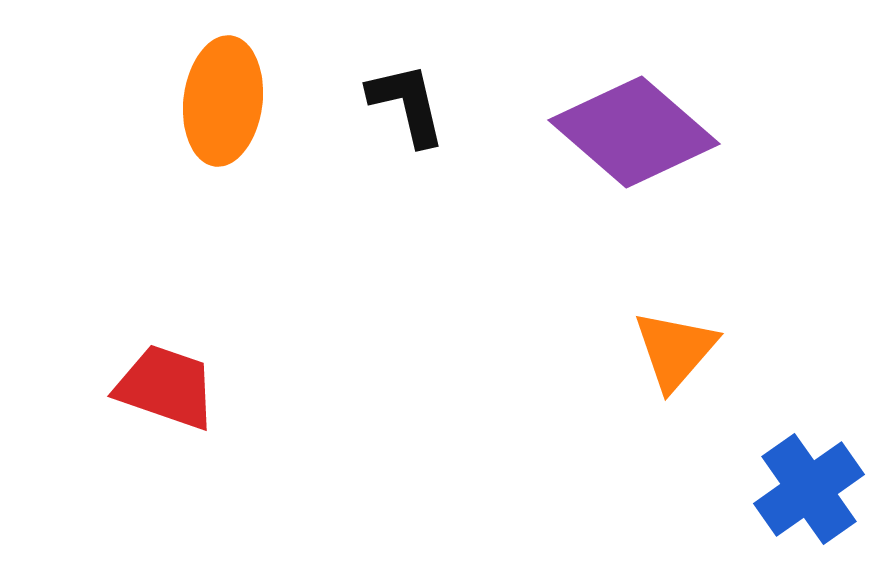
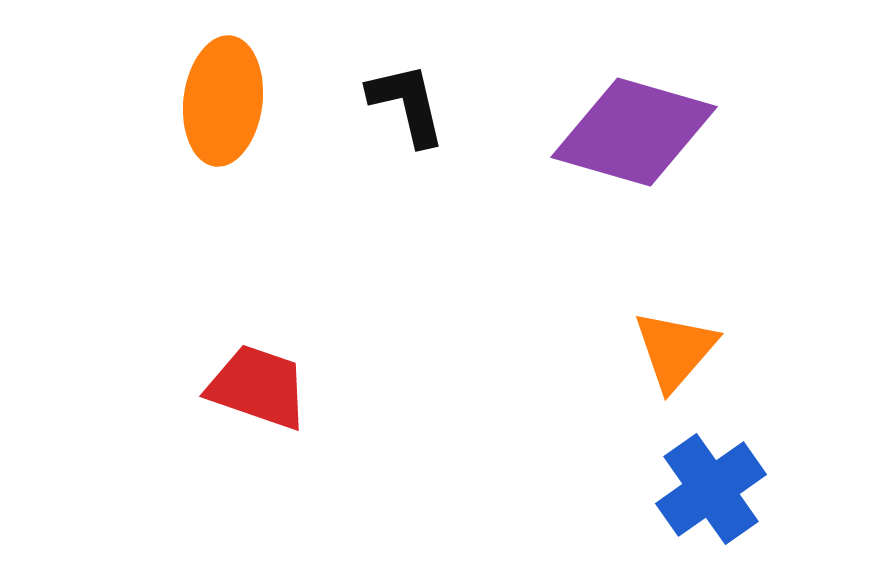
purple diamond: rotated 25 degrees counterclockwise
red trapezoid: moved 92 px right
blue cross: moved 98 px left
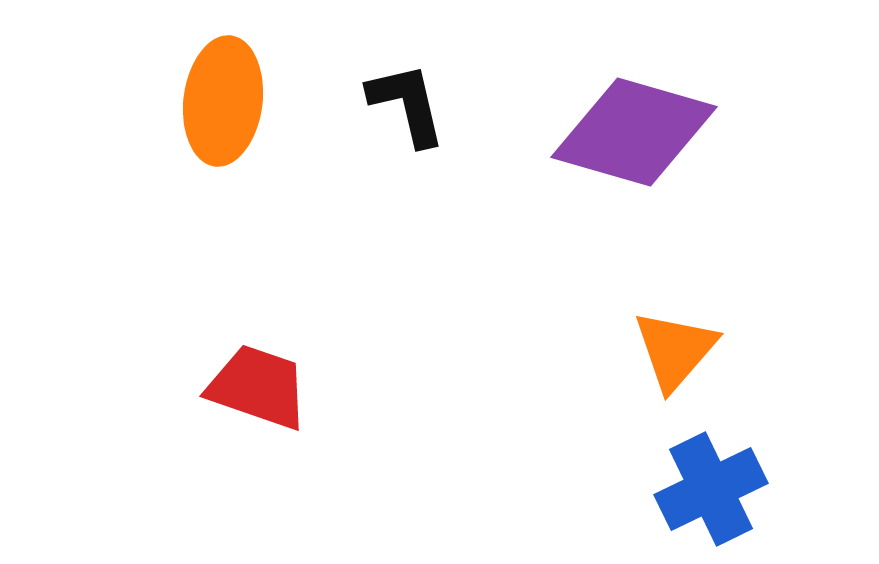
blue cross: rotated 9 degrees clockwise
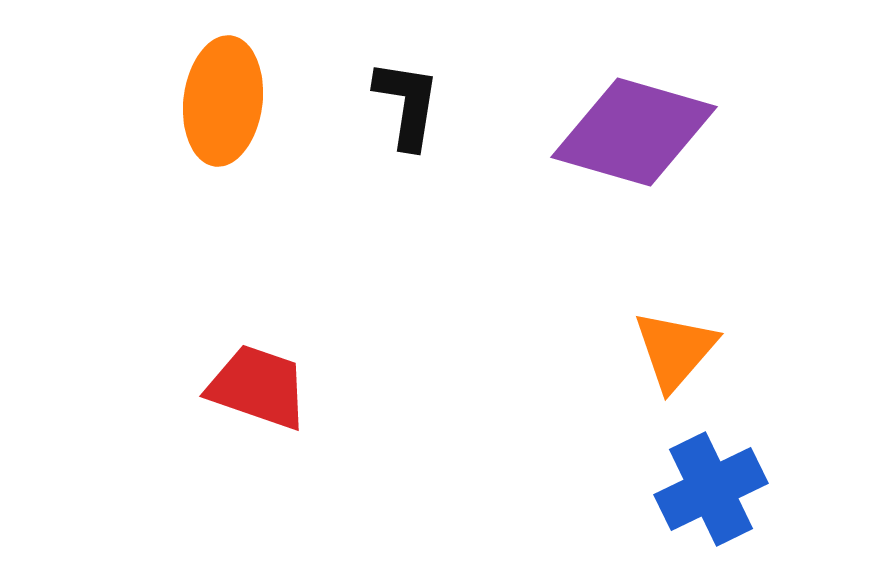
black L-shape: rotated 22 degrees clockwise
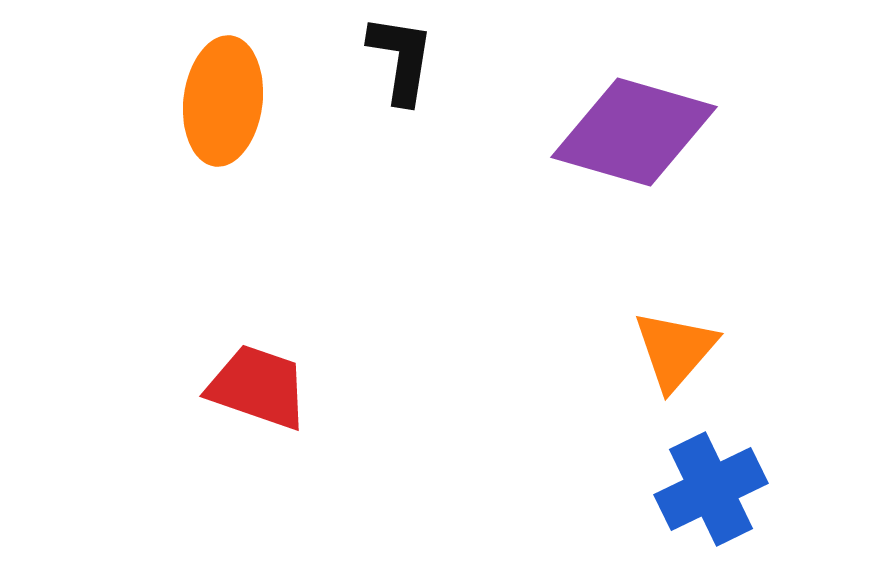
black L-shape: moved 6 px left, 45 px up
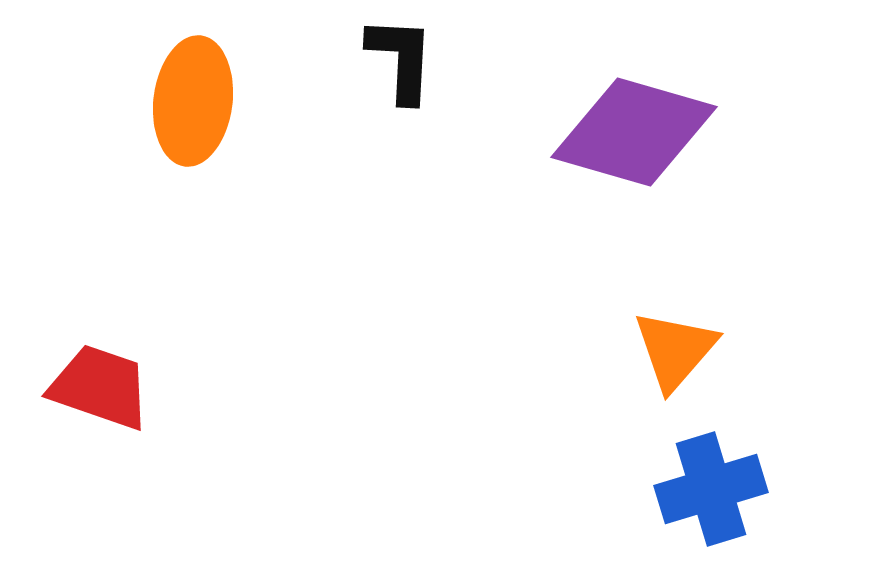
black L-shape: rotated 6 degrees counterclockwise
orange ellipse: moved 30 px left
red trapezoid: moved 158 px left
blue cross: rotated 9 degrees clockwise
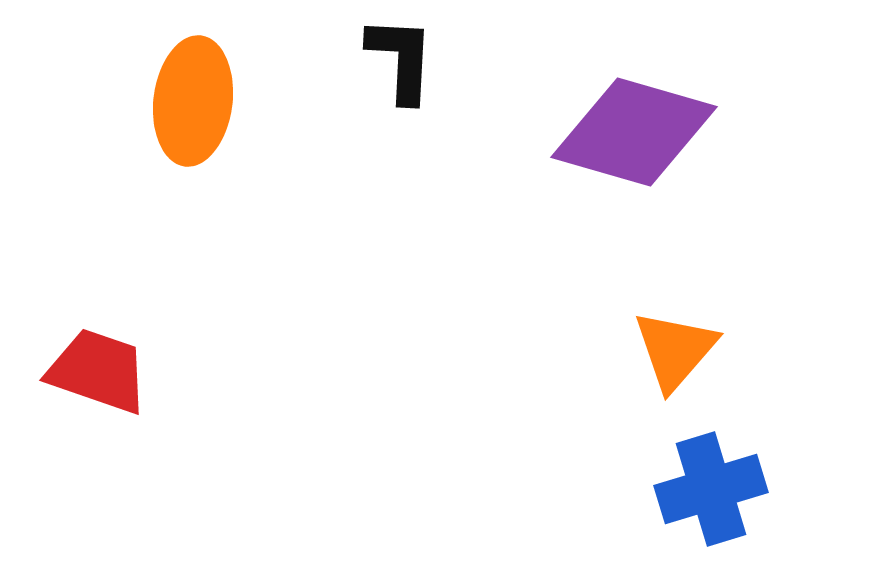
red trapezoid: moved 2 px left, 16 px up
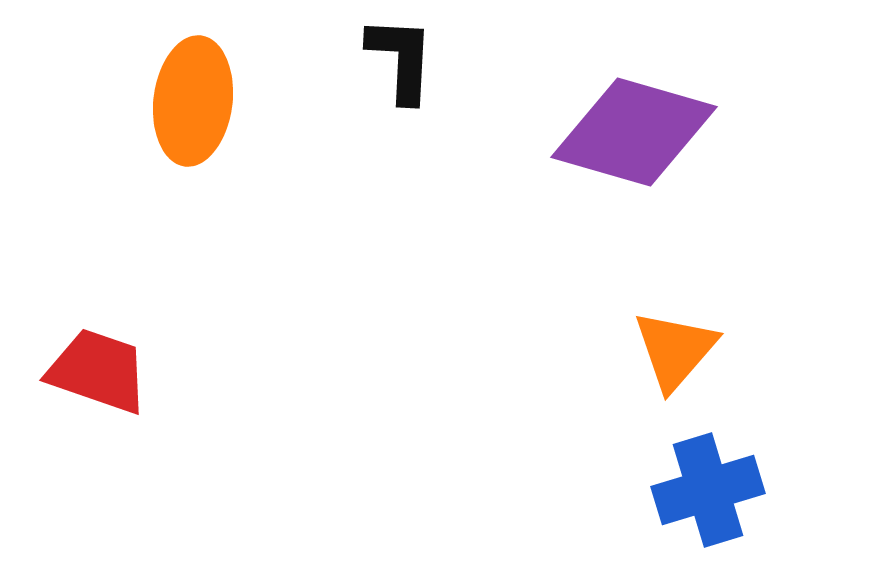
blue cross: moved 3 px left, 1 px down
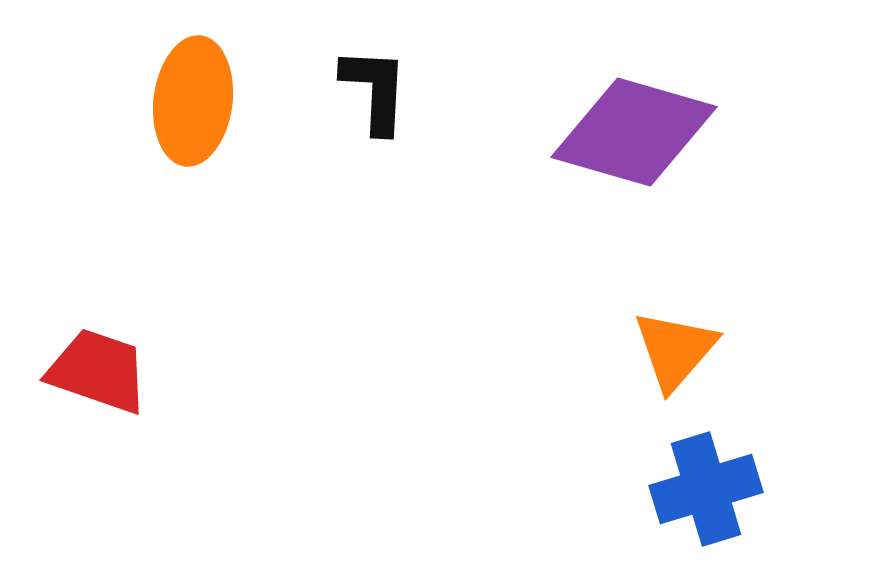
black L-shape: moved 26 px left, 31 px down
blue cross: moved 2 px left, 1 px up
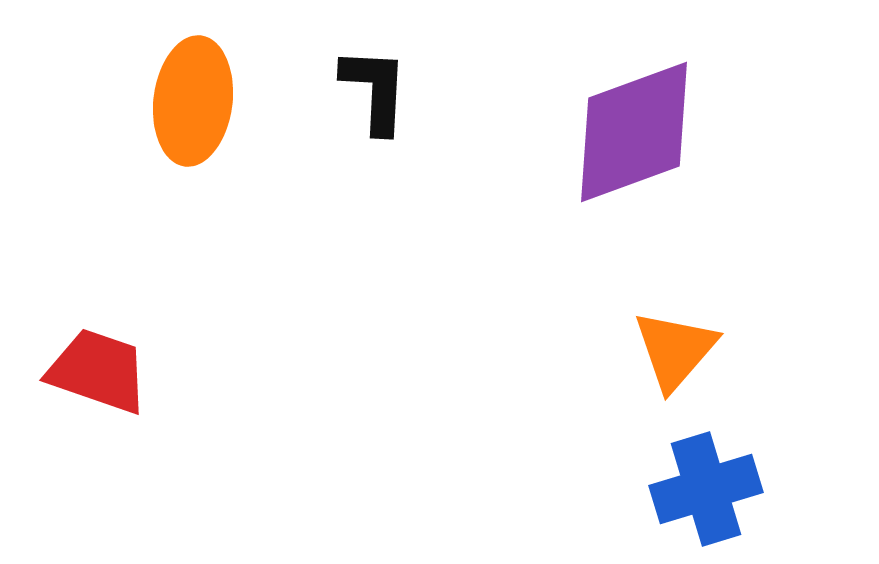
purple diamond: rotated 36 degrees counterclockwise
